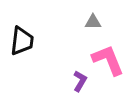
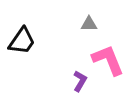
gray triangle: moved 4 px left, 2 px down
black trapezoid: rotated 28 degrees clockwise
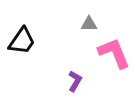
pink L-shape: moved 6 px right, 7 px up
purple L-shape: moved 5 px left
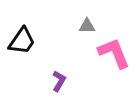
gray triangle: moved 2 px left, 2 px down
purple L-shape: moved 16 px left
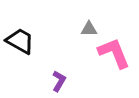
gray triangle: moved 2 px right, 3 px down
black trapezoid: moved 2 px left; rotated 96 degrees counterclockwise
